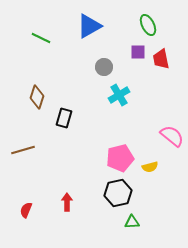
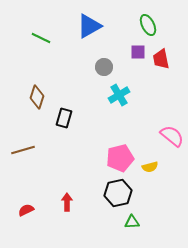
red semicircle: rotated 42 degrees clockwise
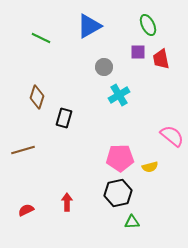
pink pentagon: rotated 12 degrees clockwise
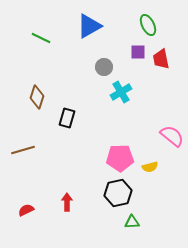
cyan cross: moved 2 px right, 3 px up
black rectangle: moved 3 px right
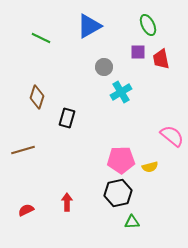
pink pentagon: moved 1 px right, 2 px down
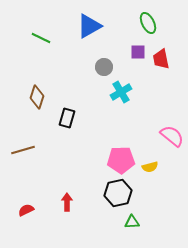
green ellipse: moved 2 px up
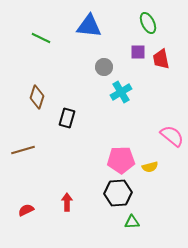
blue triangle: rotated 36 degrees clockwise
black hexagon: rotated 8 degrees clockwise
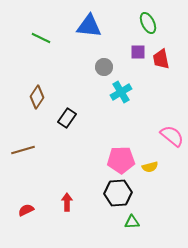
brown diamond: rotated 15 degrees clockwise
black rectangle: rotated 18 degrees clockwise
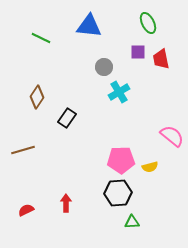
cyan cross: moved 2 px left
red arrow: moved 1 px left, 1 px down
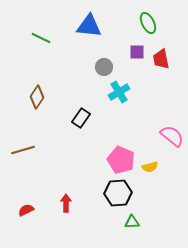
purple square: moved 1 px left
black rectangle: moved 14 px right
pink pentagon: rotated 24 degrees clockwise
